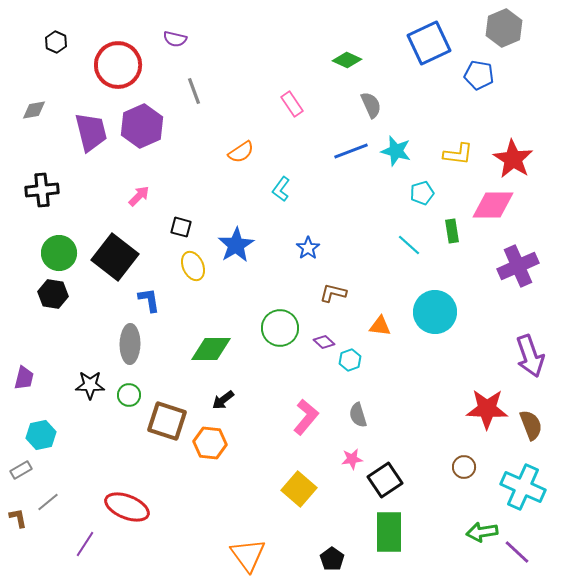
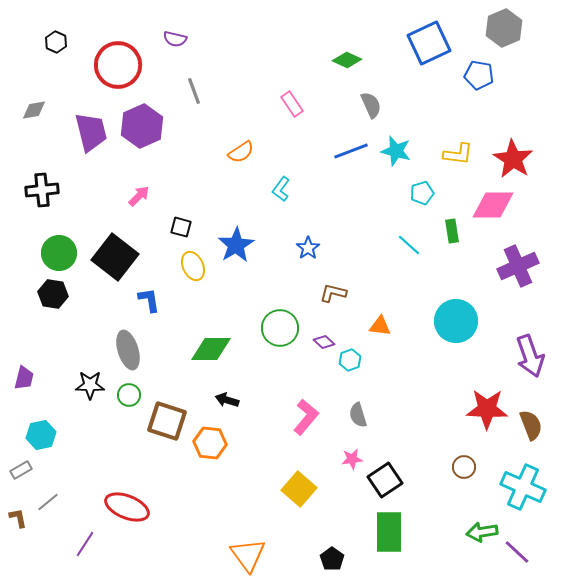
cyan circle at (435, 312): moved 21 px right, 9 px down
gray ellipse at (130, 344): moved 2 px left, 6 px down; rotated 18 degrees counterclockwise
black arrow at (223, 400): moved 4 px right; rotated 55 degrees clockwise
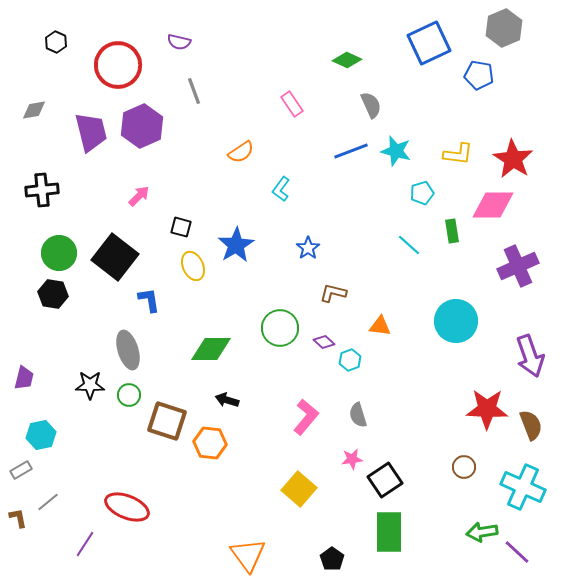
purple semicircle at (175, 39): moved 4 px right, 3 px down
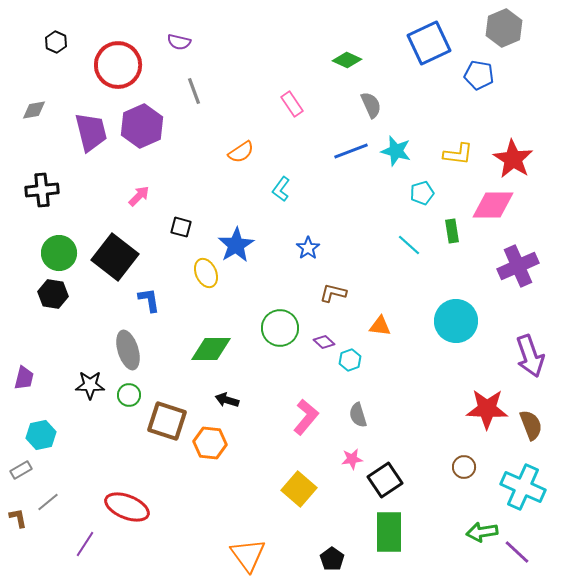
yellow ellipse at (193, 266): moved 13 px right, 7 px down
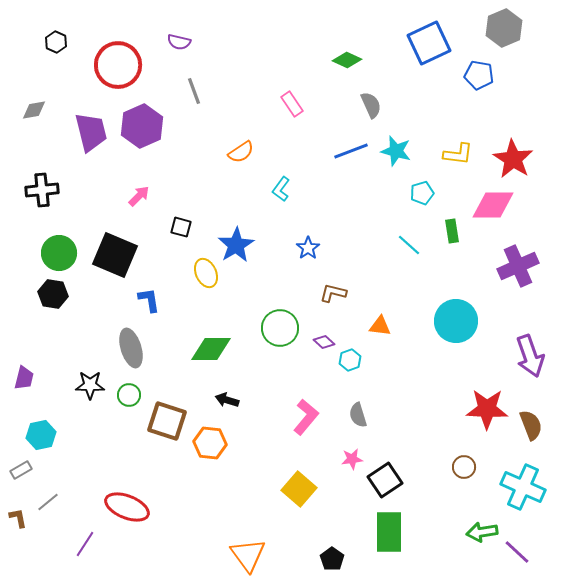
black square at (115, 257): moved 2 px up; rotated 15 degrees counterclockwise
gray ellipse at (128, 350): moved 3 px right, 2 px up
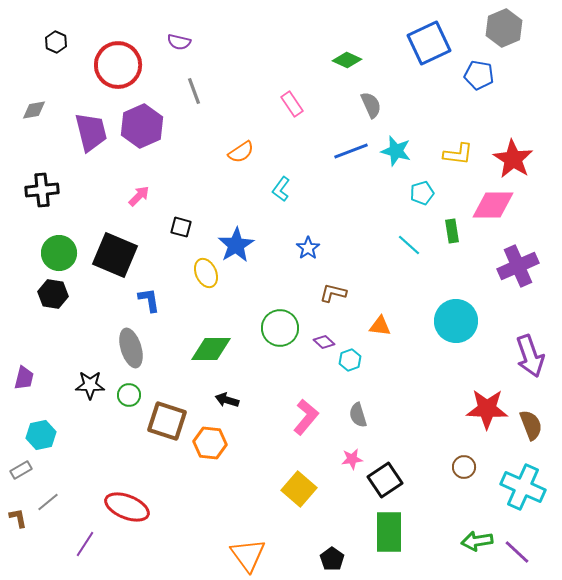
green arrow at (482, 532): moved 5 px left, 9 px down
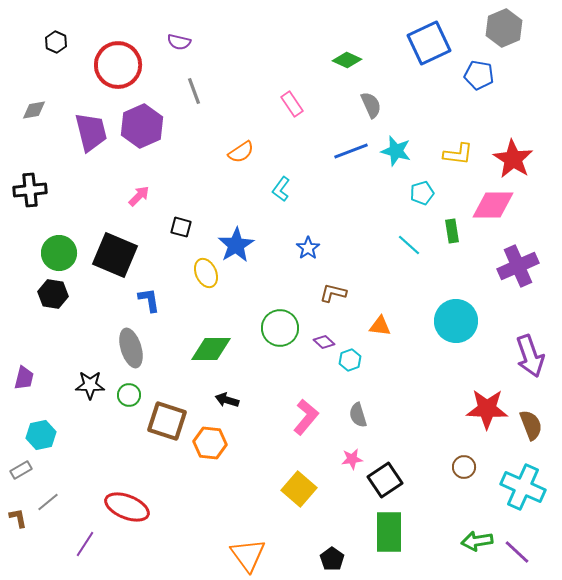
black cross at (42, 190): moved 12 px left
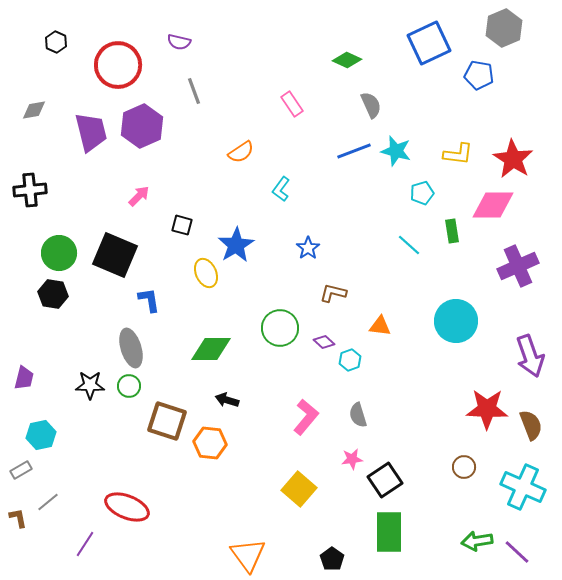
blue line at (351, 151): moved 3 px right
black square at (181, 227): moved 1 px right, 2 px up
green circle at (129, 395): moved 9 px up
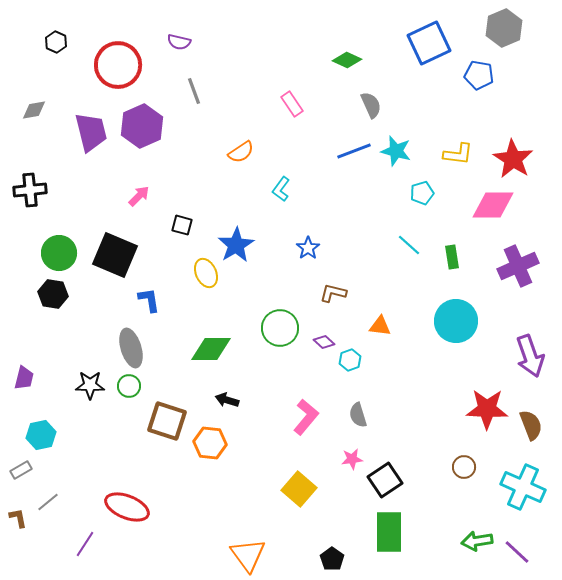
green rectangle at (452, 231): moved 26 px down
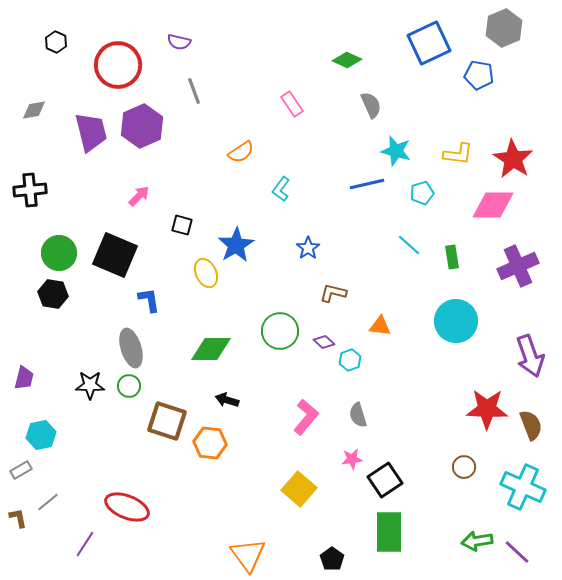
blue line at (354, 151): moved 13 px right, 33 px down; rotated 8 degrees clockwise
green circle at (280, 328): moved 3 px down
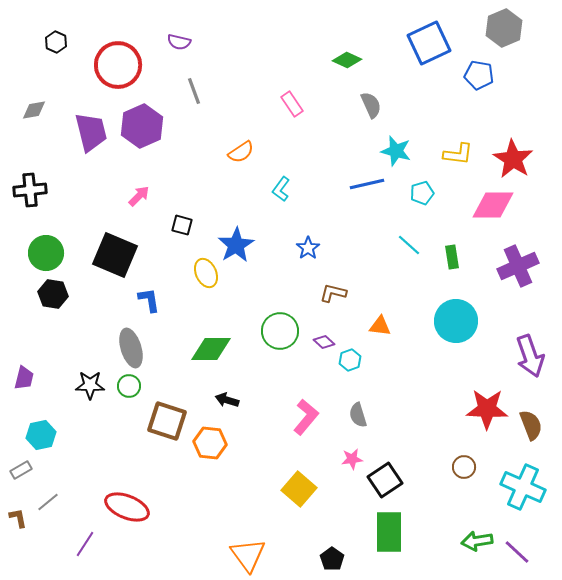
green circle at (59, 253): moved 13 px left
